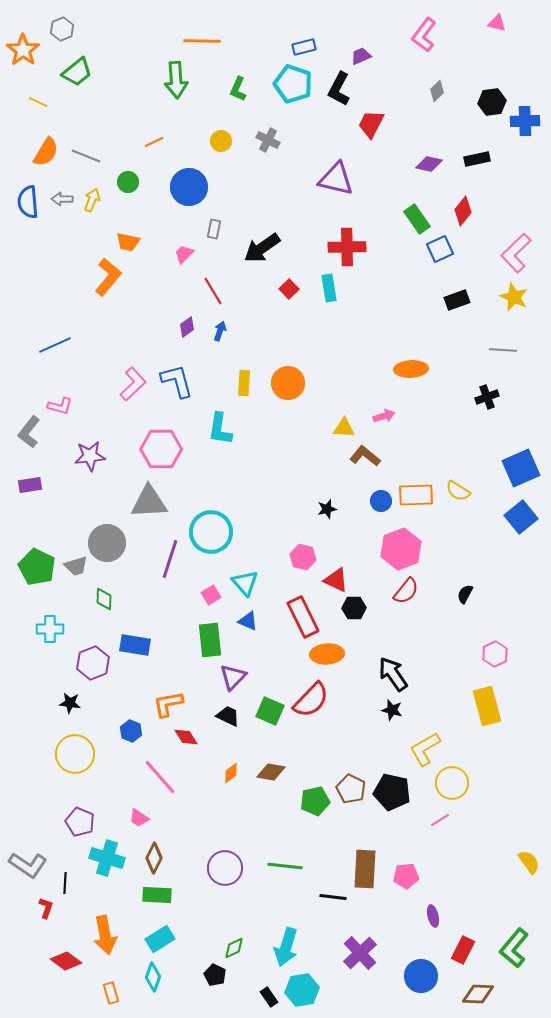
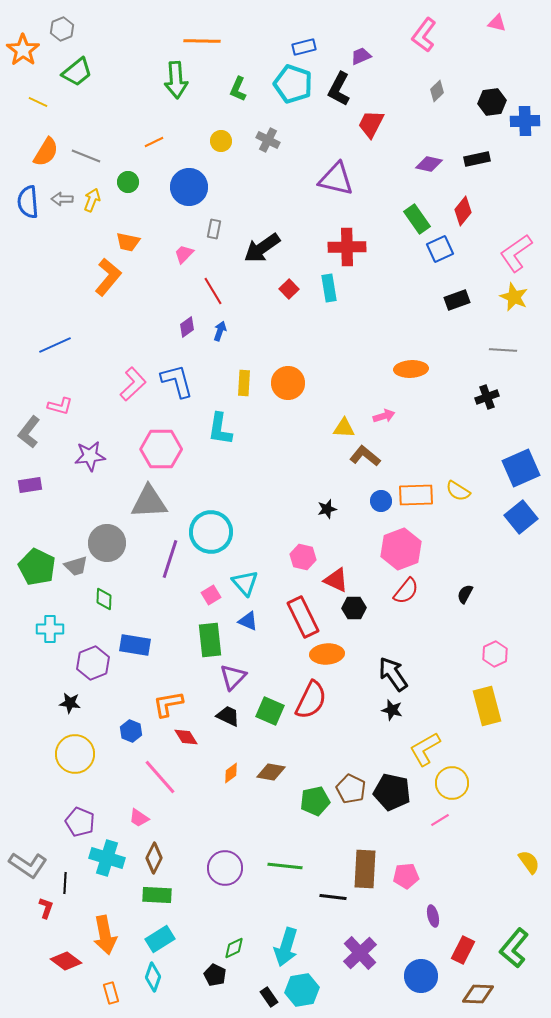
pink L-shape at (516, 253): rotated 9 degrees clockwise
red semicircle at (311, 700): rotated 18 degrees counterclockwise
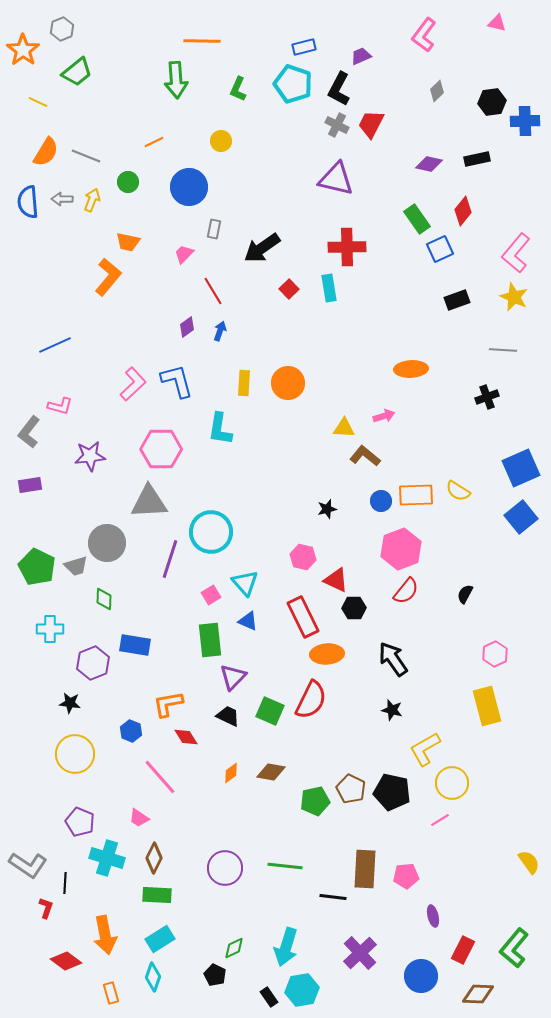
gray cross at (268, 140): moved 69 px right, 15 px up
pink L-shape at (516, 253): rotated 15 degrees counterclockwise
black arrow at (393, 674): moved 15 px up
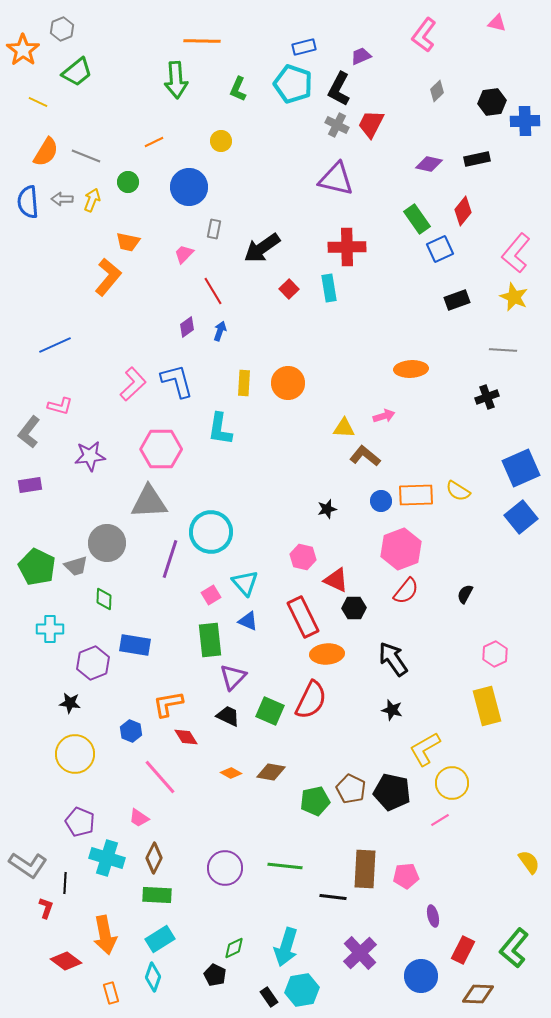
orange diamond at (231, 773): rotated 65 degrees clockwise
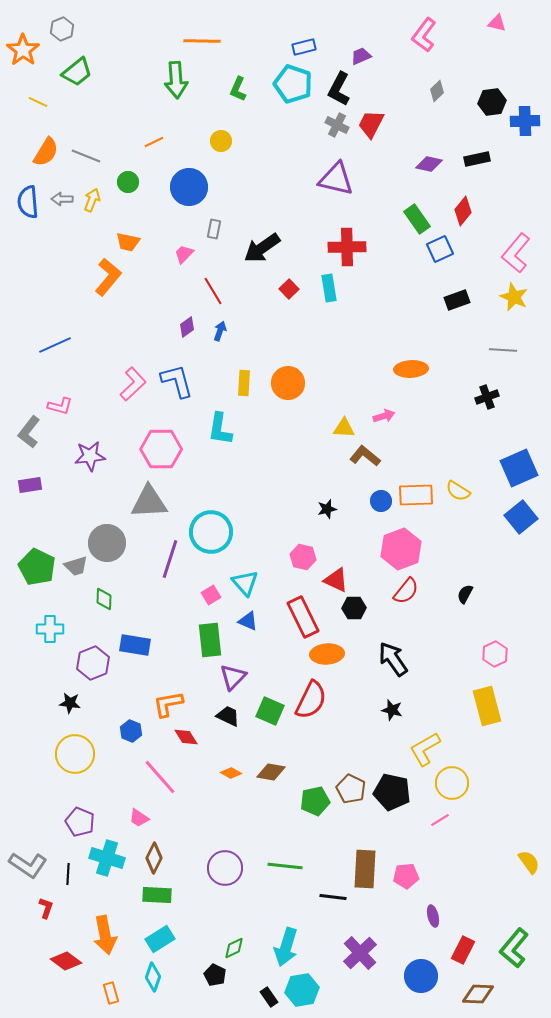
blue square at (521, 468): moved 2 px left
black line at (65, 883): moved 3 px right, 9 px up
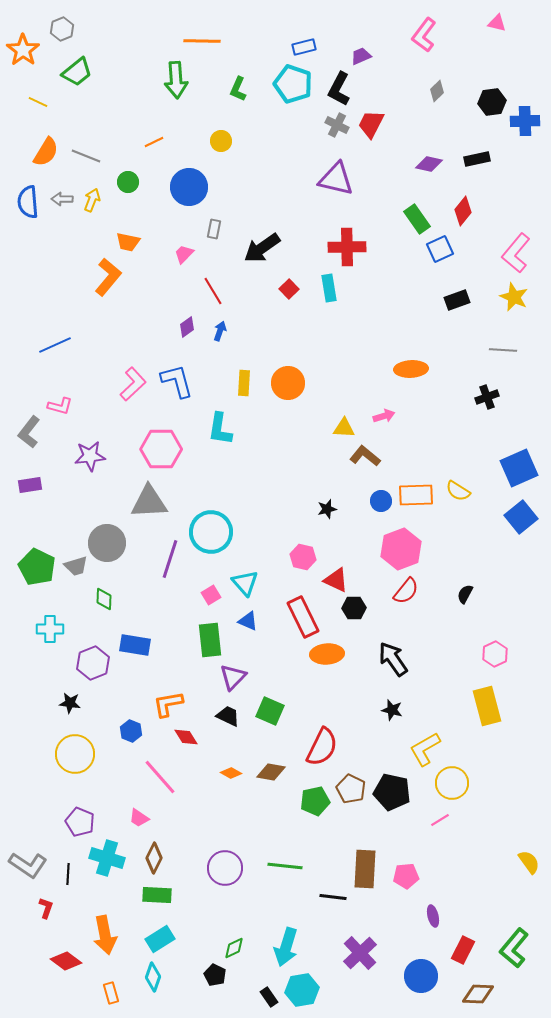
red semicircle at (311, 700): moved 11 px right, 47 px down
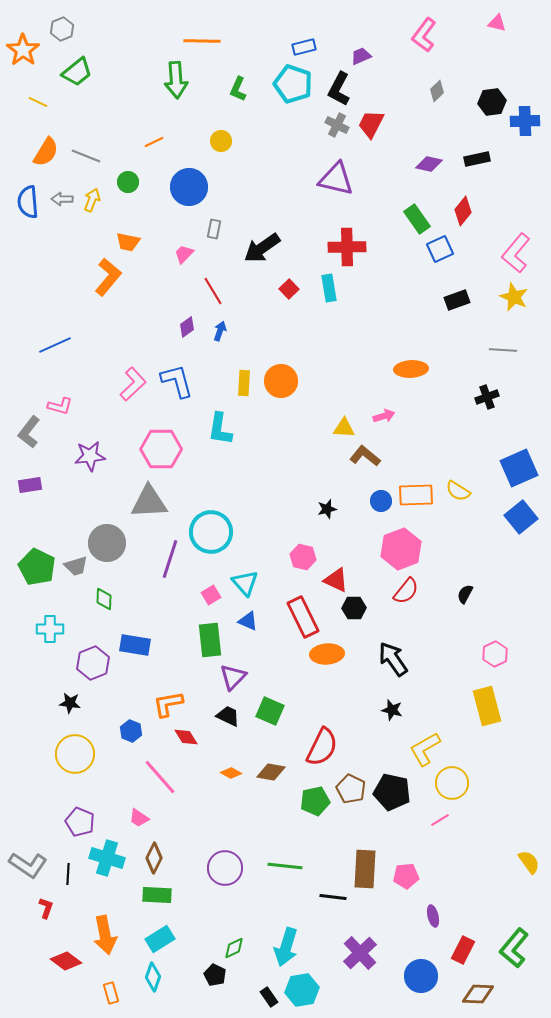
orange circle at (288, 383): moved 7 px left, 2 px up
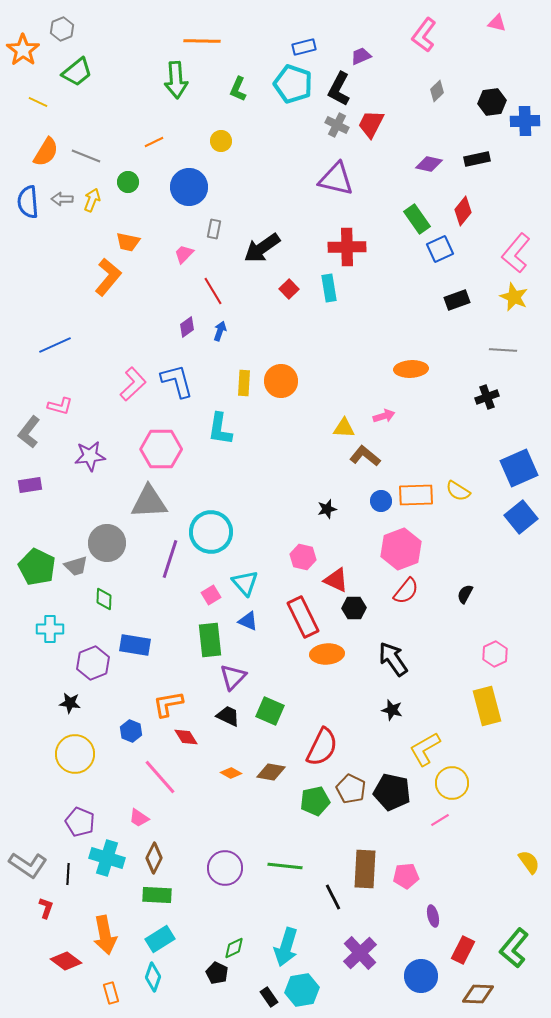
black line at (333, 897): rotated 56 degrees clockwise
black pentagon at (215, 975): moved 2 px right, 2 px up
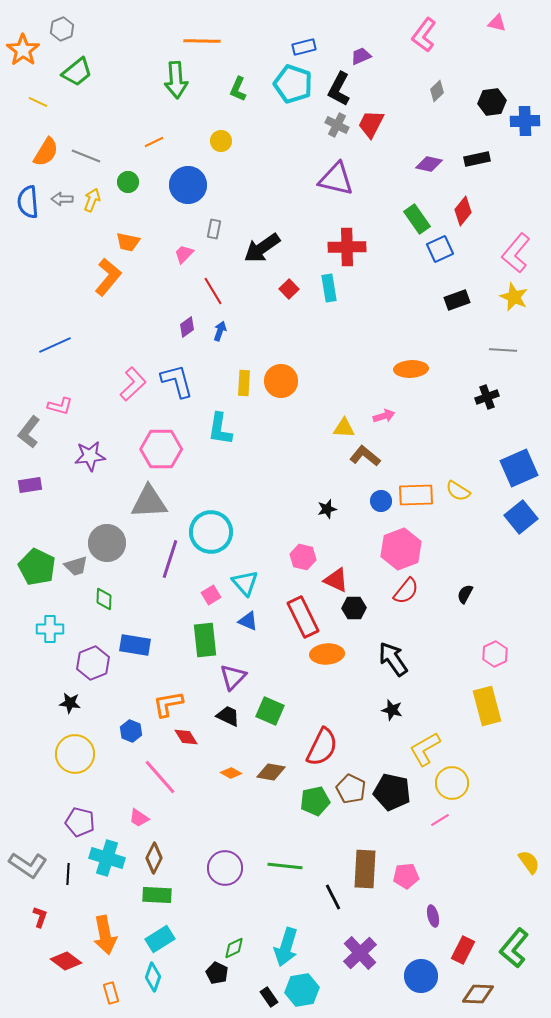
blue circle at (189, 187): moved 1 px left, 2 px up
green rectangle at (210, 640): moved 5 px left
purple pentagon at (80, 822): rotated 8 degrees counterclockwise
red L-shape at (46, 908): moved 6 px left, 9 px down
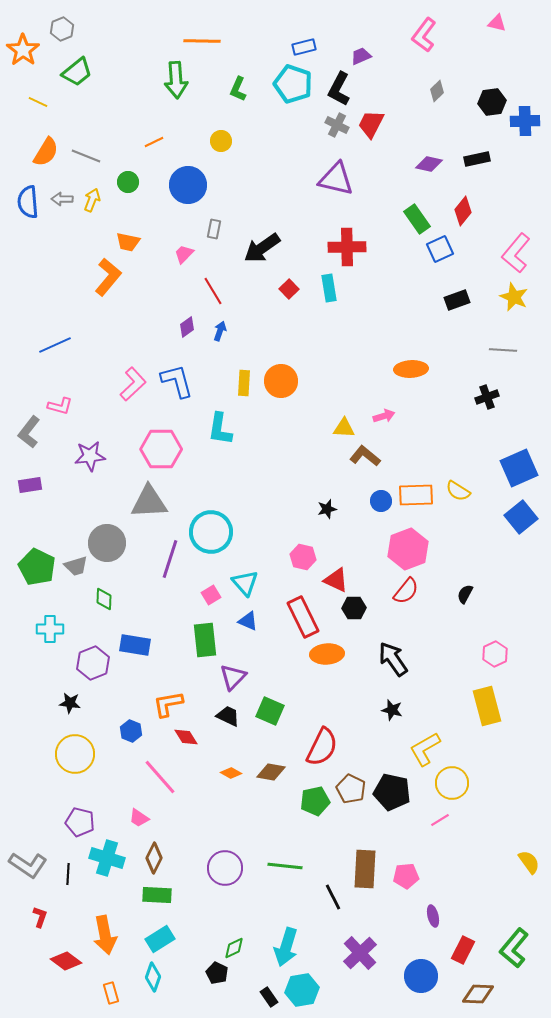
pink hexagon at (401, 549): moved 7 px right
